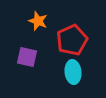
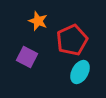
purple square: rotated 15 degrees clockwise
cyan ellipse: moved 7 px right; rotated 35 degrees clockwise
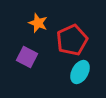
orange star: moved 2 px down
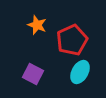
orange star: moved 1 px left, 2 px down
purple square: moved 6 px right, 17 px down
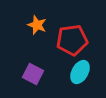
red pentagon: rotated 16 degrees clockwise
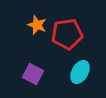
red pentagon: moved 5 px left, 6 px up
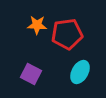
orange star: rotated 18 degrees counterclockwise
purple square: moved 2 px left
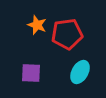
orange star: rotated 18 degrees clockwise
purple square: moved 1 px up; rotated 25 degrees counterclockwise
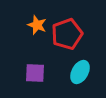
red pentagon: rotated 12 degrees counterclockwise
purple square: moved 4 px right
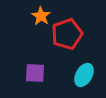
orange star: moved 4 px right, 9 px up; rotated 12 degrees clockwise
cyan ellipse: moved 4 px right, 3 px down
